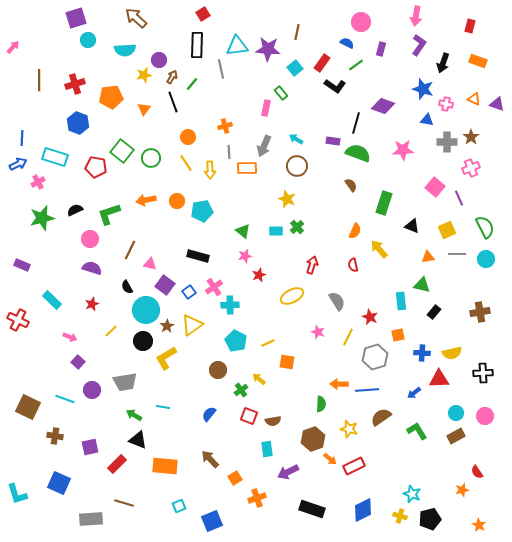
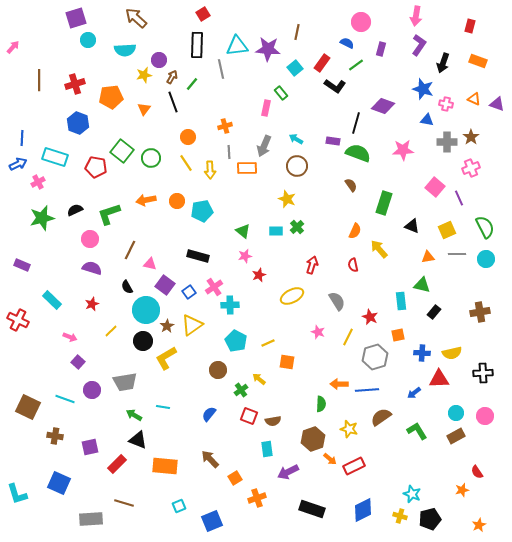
orange star at (479, 525): rotated 16 degrees clockwise
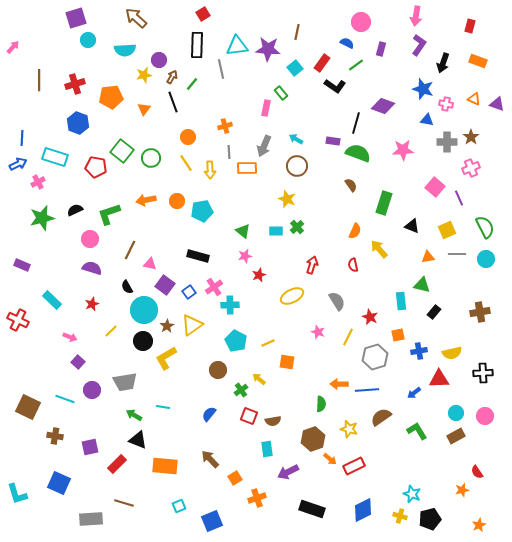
cyan circle at (146, 310): moved 2 px left
blue cross at (422, 353): moved 3 px left, 2 px up; rotated 14 degrees counterclockwise
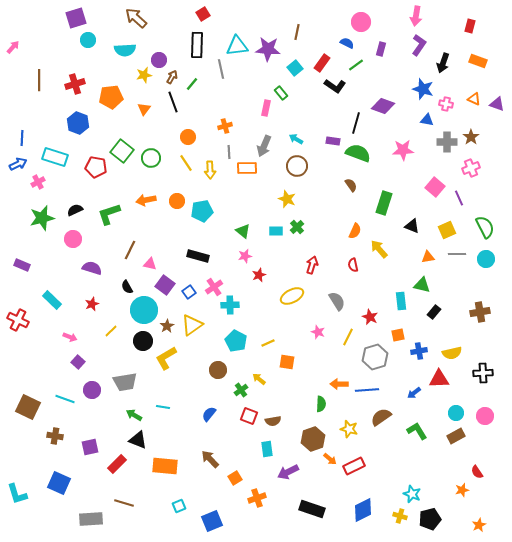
pink circle at (90, 239): moved 17 px left
